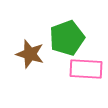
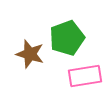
pink rectangle: moved 1 px left, 7 px down; rotated 12 degrees counterclockwise
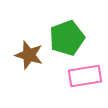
brown star: moved 1 px left, 1 px down
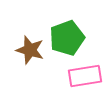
brown star: moved 1 px right, 5 px up
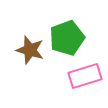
pink rectangle: rotated 8 degrees counterclockwise
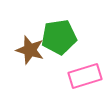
green pentagon: moved 8 px left, 1 px up; rotated 12 degrees clockwise
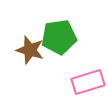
pink rectangle: moved 3 px right, 6 px down
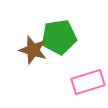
brown star: moved 3 px right
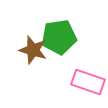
pink rectangle: rotated 36 degrees clockwise
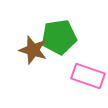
pink rectangle: moved 6 px up
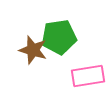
pink rectangle: rotated 28 degrees counterclockwise
